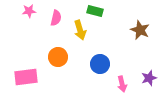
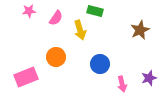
pink semicircle: rotated 21 degrees clockwise
brown star: rotated 24 degrees clockwise
orange circle: moved 2 px left
pink rectangle: rotated 15 degrees counterclockwise
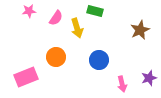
yellow arrow: moved 3 px left, 2 px up
blue circle: moved 1 px left, 4 px up
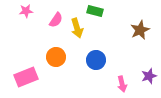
pink star: moved 3 px left
pink semicircle: moved 2 px down
blue circle: moved 3 px left
purple star: moved 2 px up
